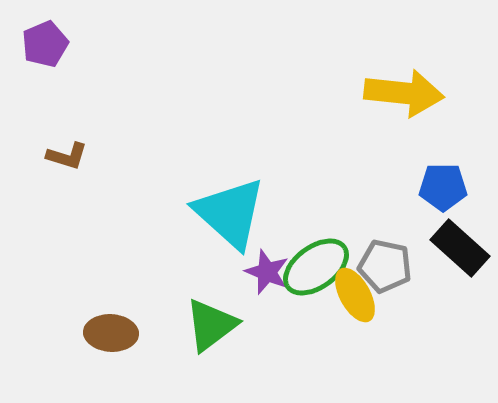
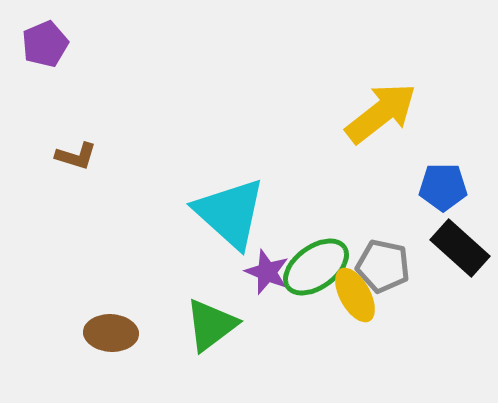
yellow arrow: moved 23 px left, 20 px down; rotated 44 degrees counterclockwise
brown L-shape: moved 9 px right
gray pentagon: moved 2 px left
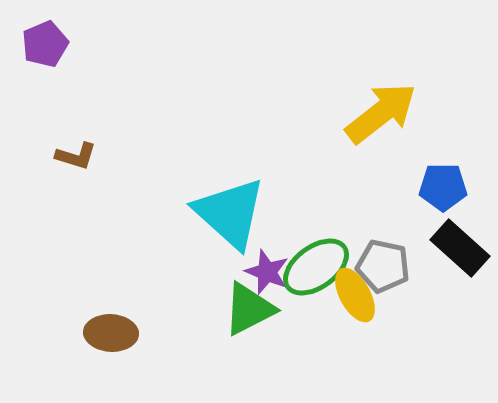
green triangle: moved 38 px right, 16 px up; rotated 10 degrees clockwise
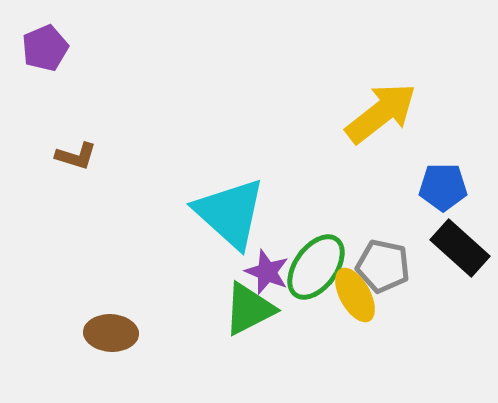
purple pentagon: moved 4 px down
green ellipse: rotated 18 degrees counterclockwise
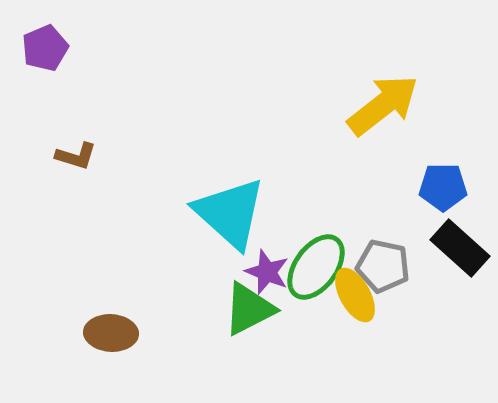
yellow arrow: moved 2 px right, 8 px up
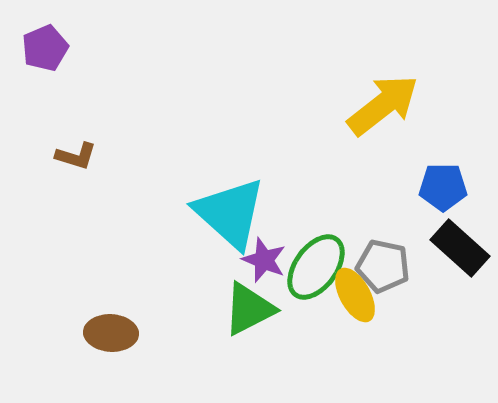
purple star: moved 3 px left, 12 px up
